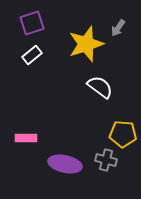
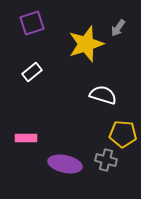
white rectangle: moved 17 px down
white semicircle: moved 3 px right, 8 px down; rotated 20 degrees counterclockwise
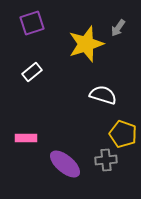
yellow pentagon: rotated 16 degrees clockwise
gray cross: rotated 20 degrees counterclockwise
purple ellipse: rotated 28 degrees clockwise
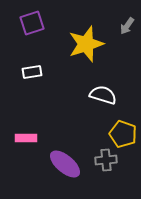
gray arrow: moved 9 px right, 2 px up
white rectangle: rotated 30 degrees clockwise
